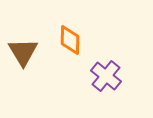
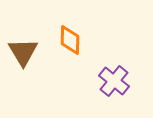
purple cross: moved 8 px right, 5 px down
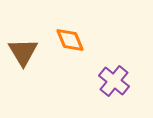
orange diamond: rotated 24 degrees counterclockwise
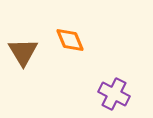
purple cross: moved 13 px down; rotated 12 degrees counterclockwise
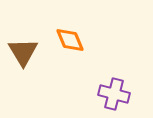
purple cross: rotated 12 degrees counterclockwise
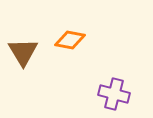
orange diamond: rotated 56 degrees counterclockwise
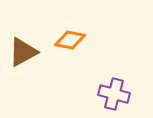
brown triangle: rotated 32 degrees clockwise
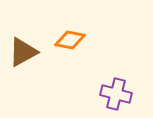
purple cross: moved 2 px right
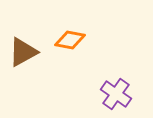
purple cross: rotated 20 degrees clockwise
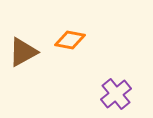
purple cross: rotated 16 degrees clockwise
